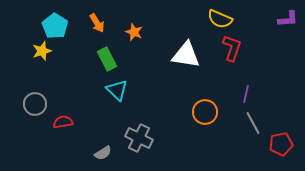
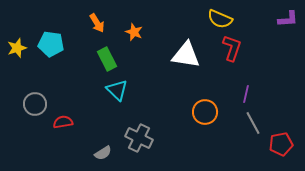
cyan pentagon: moved 4 px left, 18 px down; rotated 25 degrees counterclockwise
yellow star: moved 25 px left, 3 px up
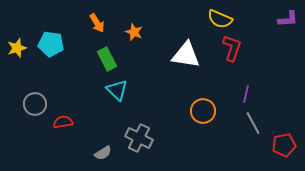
orange circle: moved 2 px left, 1 px up
red pentagon: moved 3 px right, 1 px down
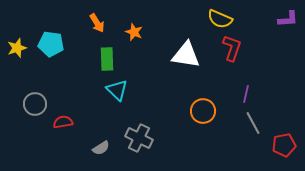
green rectangle: rotated 25 degrees clockwise
gray semicircle: moved 2 px left, 5 px up
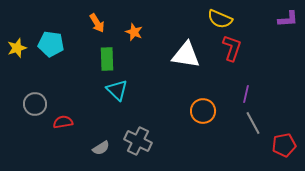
gray cross: moved 1 px left, 3 px down
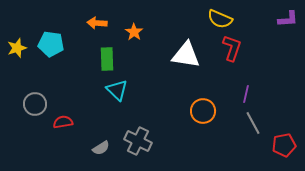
orange arrow: rotated 126 degrees clockwise
orange star: rotated 12 degrees clockwise
